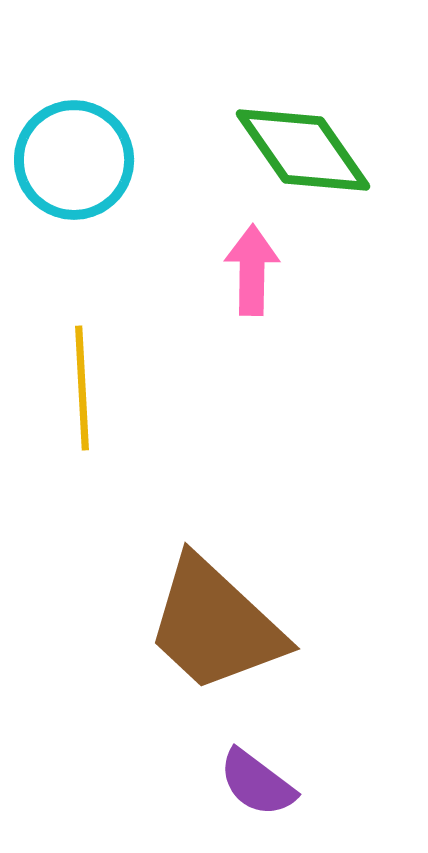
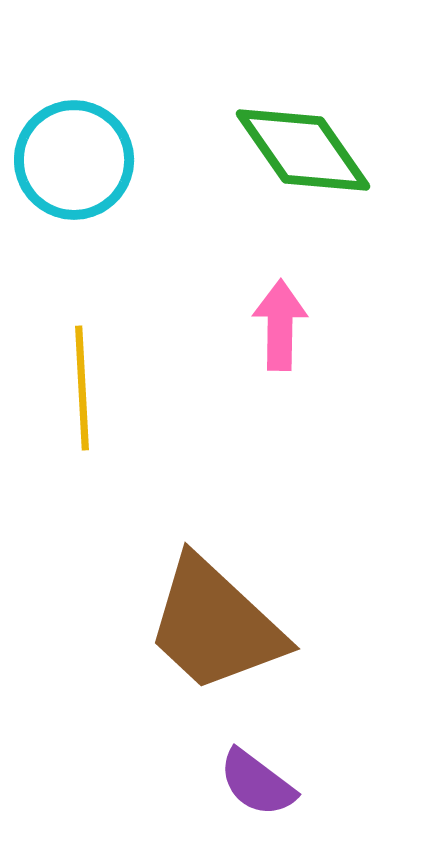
pink arrow: moved 28 px right, 55 px down
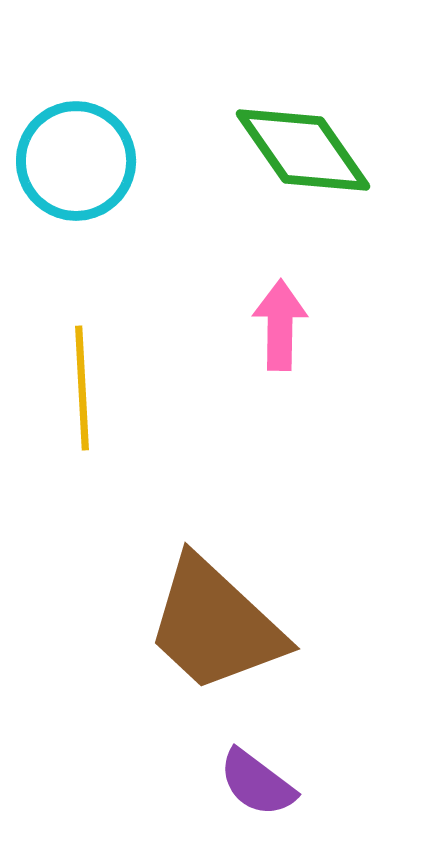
cyan circle: moved 2 px right, 1 px down
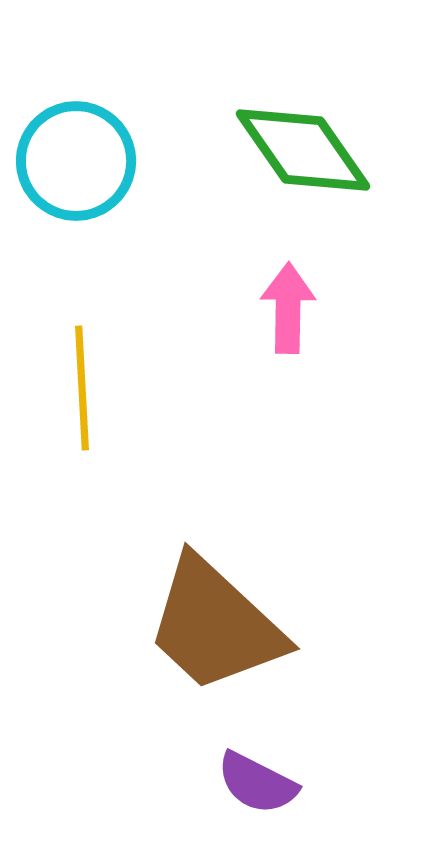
pink arrow: moved 8 px right, 17 px up
purple semicircle: rotated 10 degrees counterclockwise
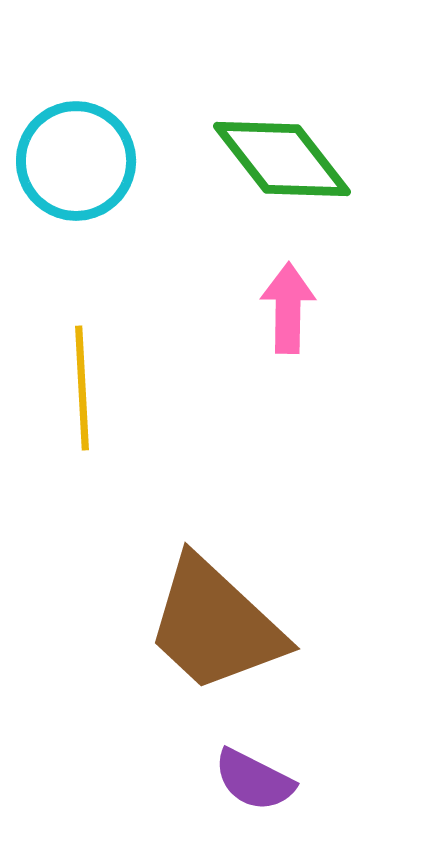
green diamond: moved 21 px left, 9 px down; rotated 3 degrees counterclockwise
purple semicircle: moved 3 px left, 3 px up
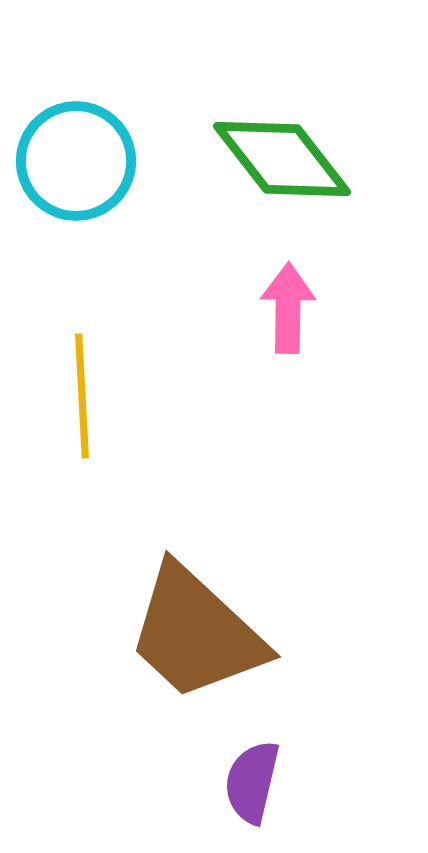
yellow line: moved 8 px down
brown trapezoid: moved 19 px left, 8 px down
purple semicircle: moved 2 px left, 2 px down; rotated 76 degrees clockwise
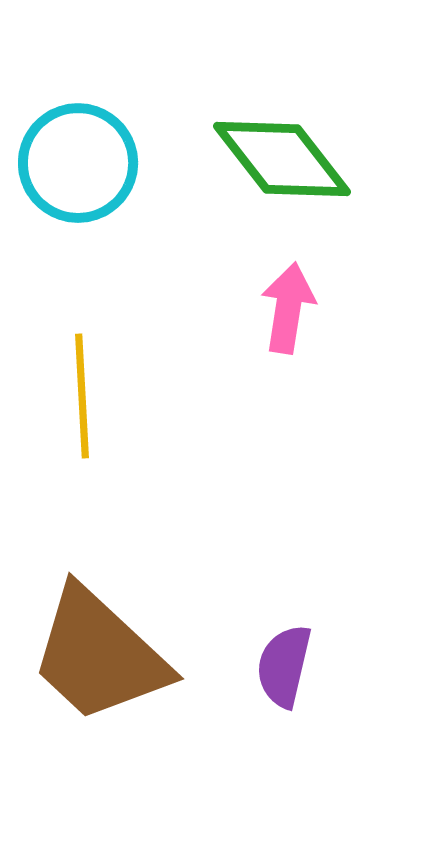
cyan circle: moved 2 px right, 2 px down
pink arrow: rotated 8 degrees clockwise
brown trapezoid: moved 97 px left, 22 px down
purple semicircle: moved 32 px right, 116 px up
